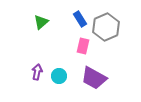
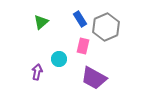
cyan circle: moved 17 px up
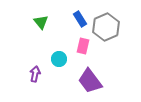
green triangle: rotated 28 degrees counterclockwise
purple arrow: moved 2 px left, 2 px down
purple trapezoid: moved 4 px left, 3 px down; rotated 24 degrees clockwise
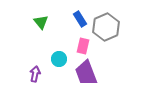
purple trapezoid: moved 4 px left, 8 px up; rotated 16 degrees clockwise
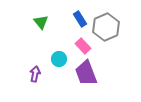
pink rectangle: rotated 56 degrees counterclockwise
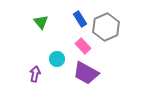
cyan circle: moved 2 px left
purple trapezoid: rotated 40 degrees counterclockwise
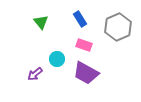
gray hexagon: moved 12 px right
pink rectangle: moved 1 px right, 1 px up; rotated 28 degrees counterclockwise
purple arrow: rotated 140 degrees counterclockwise
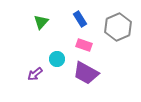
green triangle: rotated 21 degrees clockwise
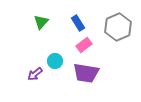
blue rectangle: moved 2 px left, 4 px down
pink rectangle: rotated 56 degrees counterclockwise
cyan circle: moved 2 px left, 2 px down
purple trapezoid: rotated 20 degrees counterclockwise
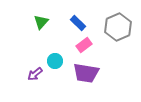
blue rectangle: rotated 14 degrees counterclockwise
